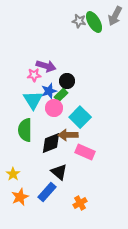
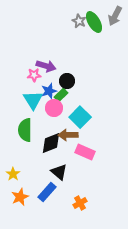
gray star: rotated 16 degrees clockwise
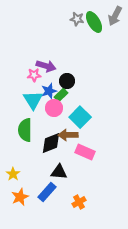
gray star: moved 2 px left, 2 px up; rotated 16 degrees counterclockwise
black triangle: rotated 36 degrees counterclockwise
orange cross: moved 1 px left, 1 px up
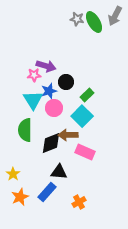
black circle: moved 1 px left, 1 px down
green rectangle: moved 26 px right
cyan square: moved 2 px right, 1 px up
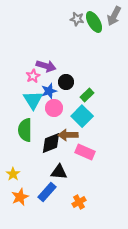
gray arrow: moved 1 px left
pink star: moved 1 px left, 1 px down; rotated 24 degrees counterclockwise
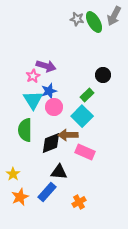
black circle: moved 37 px right, 7 px up
pink circle: moved 1 px up
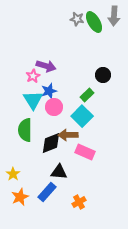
gray arrow: rotated 24 degrees counterclockwise
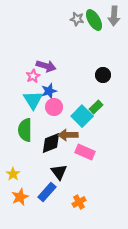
green ellipse: moved 2 px up
green rectangle: moved 9 px right, 12 px down
black triangle: rotated 48 degrees clockwise
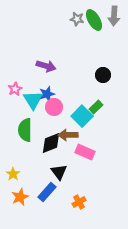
pink star: moved 18 px left, 13 px down
blue star: moved 2 px left, 3 px down
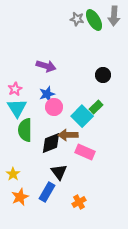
cyan triangle: moved 16 px left, 8 px down
blue rectangle: rotated 12 degrees counterclockwise
